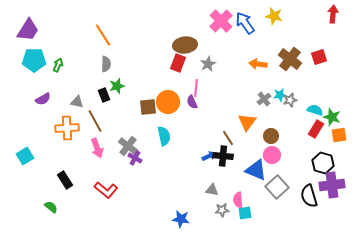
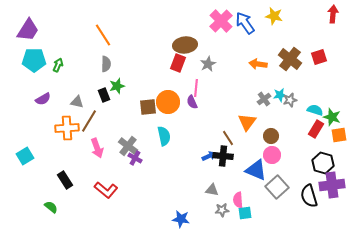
brown line at (95, 121): moved 6 px left; rotated 60 degrees clockwise
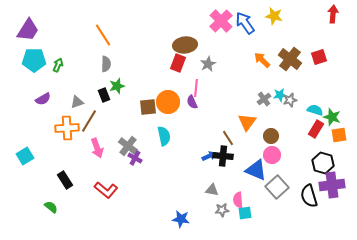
orange arrow at (258, 64): moved 4 px right, 4 px up; rotated 36 degrees clockwise
gray triangle at (77, 102): rotated 32 degrees counterclockwise
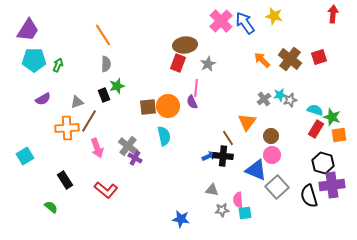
orange circle at (168, 102): moved 4 px down
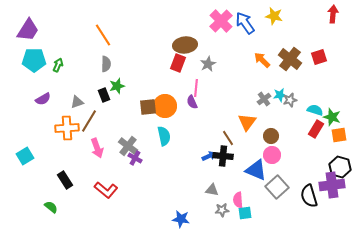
orange circle at (168, 106): moved 3 px left
black hexagon at (323, 163): moved 17 px right, 4 px down
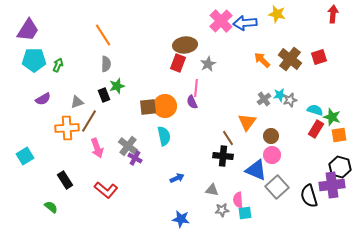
yellow star at (274, 16): moved 3 px right, 2 px up
blue arrow at (245, 23): rotated 60 degrees counterclockwise
blue arrow at (209, 156): moved 32 px left, 22 px down
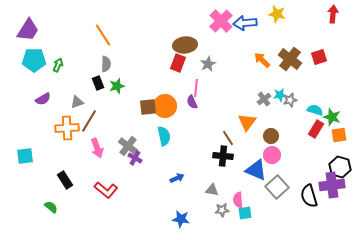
black rectangle at (104, 95): moved 6 px left, 12 px up
cyan square at (25, 156): rotated 24 degrees clockwise
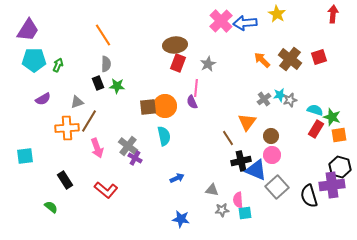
yellow star at (277, 14): rotated 18 degrees clockwise
brown ellipse at (185, 45): moved 10 px left
green star at (117, 86): rotated 21 degrees clockwise
black cross at (223, 156): moved 18 px right, 5 px down; rotated 18 degrees counterclockwise
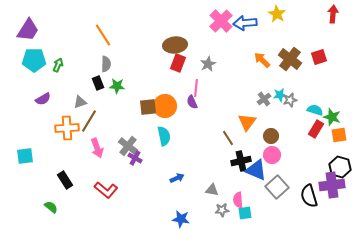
gray triangle at (77, 102): moved 3 px right
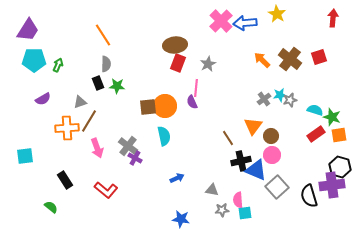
red arrow at (333, 14): moved 4 px down
orange triangle at (247, 122): moved 6 px right, 4 px down
red rectangle at (316, 129): moved 5 px down; rotated 24 degrees clockwise
